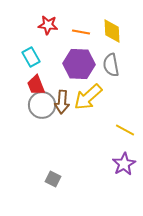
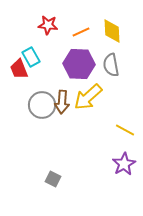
orange line: rotated 36 degrees counterclockwise
red trapezoid: moved 17 px left, 16 px up
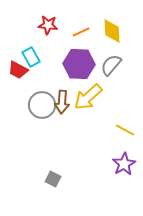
gray semicircle: rotated 50 degrees clockwise
red trapezoid: moved 1 px left, 1 px down; rotated 40 degrees counterclockwise
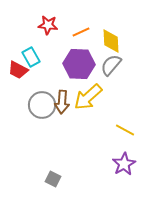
yellow diamond: moved 1 px left, 10 px down
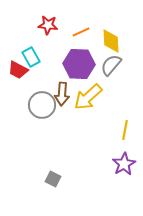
brown arrow: moved 8 px up
yellow line: rotated 72 degrees clockwise
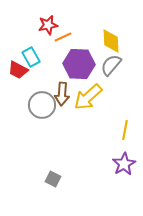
red star: rotated 18 degrees counterclockwise
orange line: moved 18 px left, 5 px down
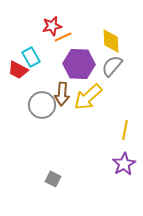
red star: moved 4 px right, 1 px down
gray semicircle: moved 1 px right, 1 px down
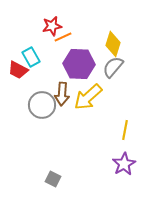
yellow diamond: moved 2 px right, 3 px down; rotated 20 degrees clockwise
gray semicircle: moved 1 px right, 1 px down
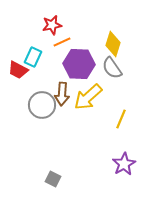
red star: moved 1 px up
orange line: moved 1 px left, 5 px down
cyan rectangle: moved 2 px right; rotated 54 degrees clockwise
gray semicircle: moved 1 px left, 1 px down; rotated 75 degrees counterclockwise
yellow line: moved 4 px left, 11 px up; rotated 12 degrees clockwise
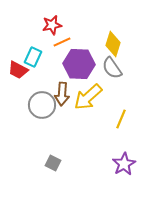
gray square: moved 16 px up
